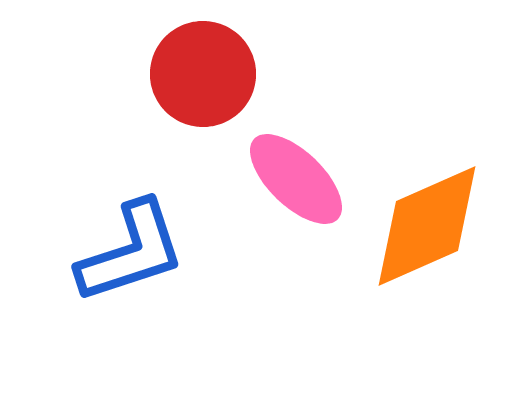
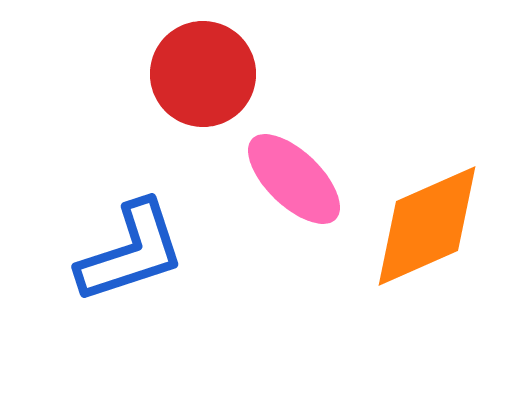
pink ellipse: moved 2 px left
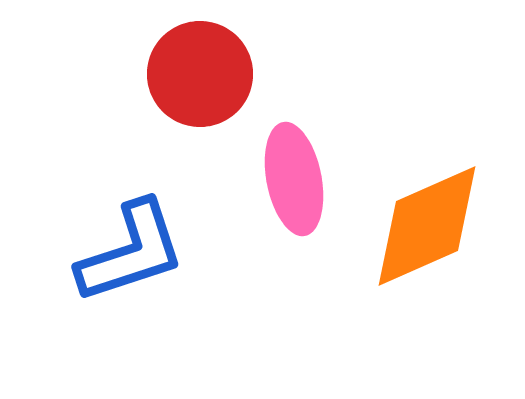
red circle: moved 3 px left
pink ellipse: rotated 35 degrees clockwise
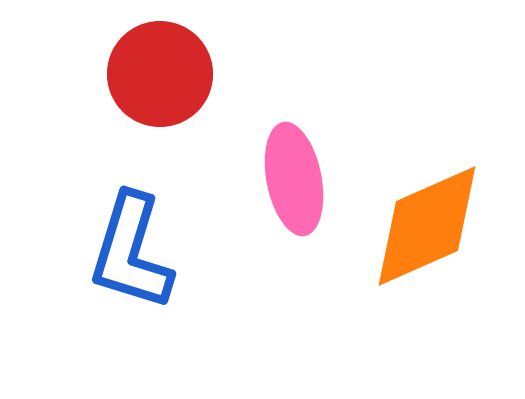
red circle: moved 40 px left
blue L-shape: rotated 125 degrees clockwise
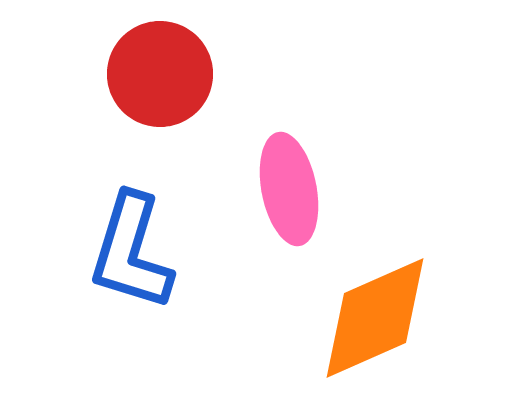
pink ellipse: moved 5 px left, 10 px down
orange diamond: moved 52 px left, 92 px down
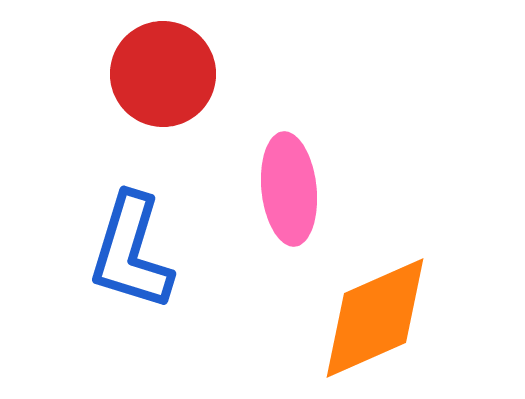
red circle: moved 3 px right
pink ellipse: rotated 5 degrees clockwise
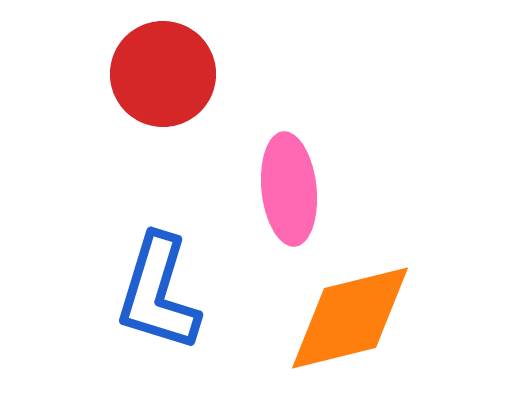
blue L-shape: moved 27 px right, 41 px down
orange diamond: moved 25 px left; rotated 10 degrees clockwise
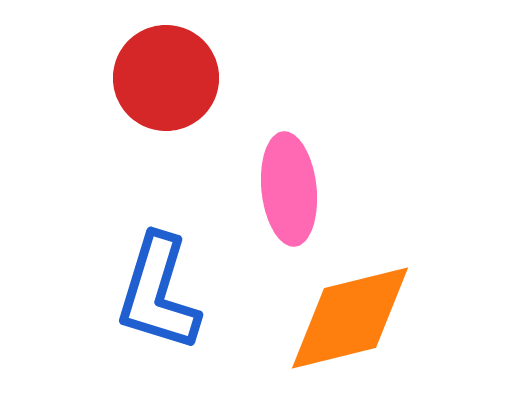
red circle: moved 3 px right, 4 px down
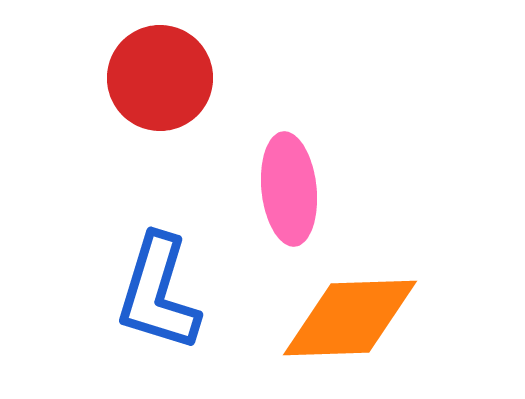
red circle: moved 6 px left
orange diamond: rotated 12 degrees clockwise
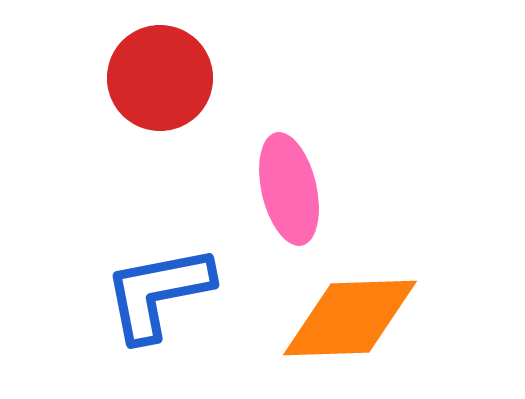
pink ellipse: rotated 7 degrees counterclockwise
blue L-shape: rotated 62 degrees clockwise
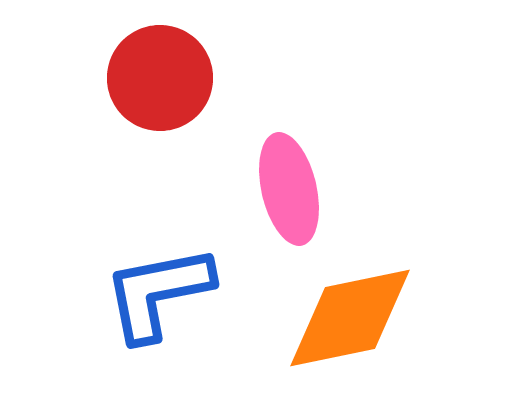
orange diamond: rotated 10 degrees counterclockwise
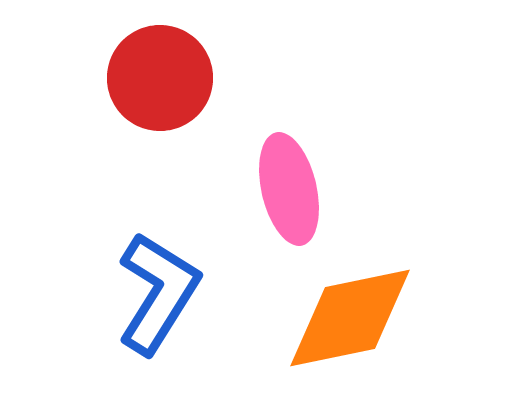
blue L-shape: rotated 133 degrees clockwise
